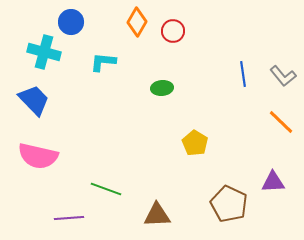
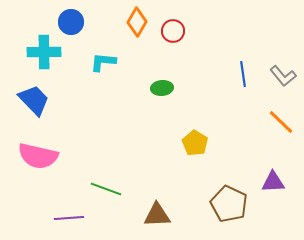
cyan cross: rotated 16 degrees counterclockwise
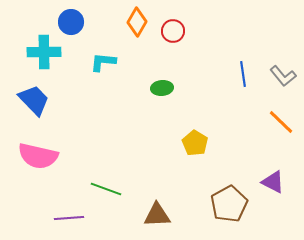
purple triangle: rotated 30 degrees clockwise
brown pentagon: rotated 18 degrees clockwise
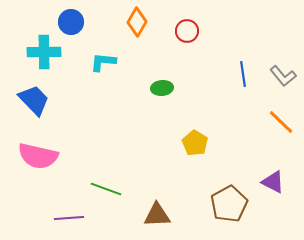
red circle: moved 14 px right
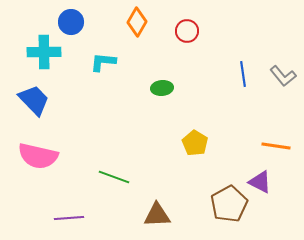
orange line: moved 5 px left, 24 px down; rotated 36 degrees counterclockwise
purple triangle: moved 13 px left
green line: moved 8 px right, 12 px up
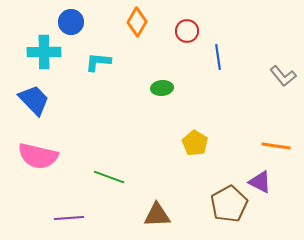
cyan L-shape: moved 5 px left
blue line: moved 25 px left, 17 px up
green line: moved 5 px left
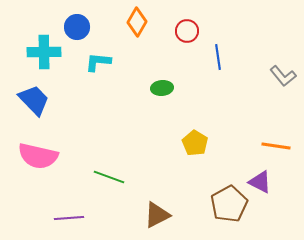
blue circle: moved 6 px right, 5 px down
brown triangle: rotated 24 degrees counterclockwise
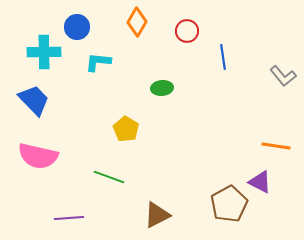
blue line: moved 5 px right
yellow pentagon: moved 69 px left, 14 px up
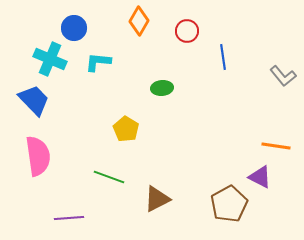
orange diamond: moved 2 px right, 1 px up
blue circle: moved 3 px left, 1 px down
cyan cross: moved 6 px right, 7 px down; rotated 24 degrees clockwise
pink semicircle: rotated 111 degrees counterclockwise
purple triangle: moved 5 px up
brown triangle: moved 16 px up
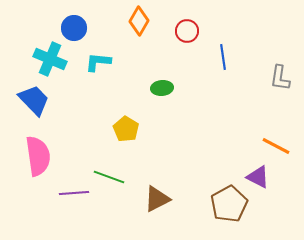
gray L-shape: moved 3 px left, 2 px down; rotated 48 degrees clockwise
orange line: rotated 20 degrees clockwise
purple triangle: moved 2 px left
purple line: moved 5 px right, 25 px up
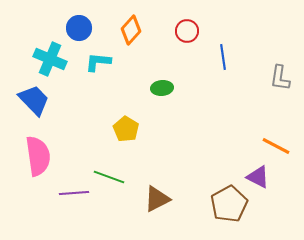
orange diamond: moved 8 px left, 9 px down; rotated 12 degrees clockwise
blue circle: moved 5 px right
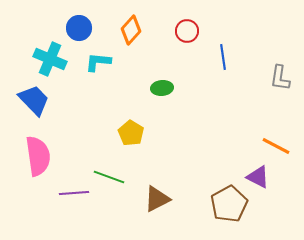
yellow pentagon: moved 5 px right, 4 px down
